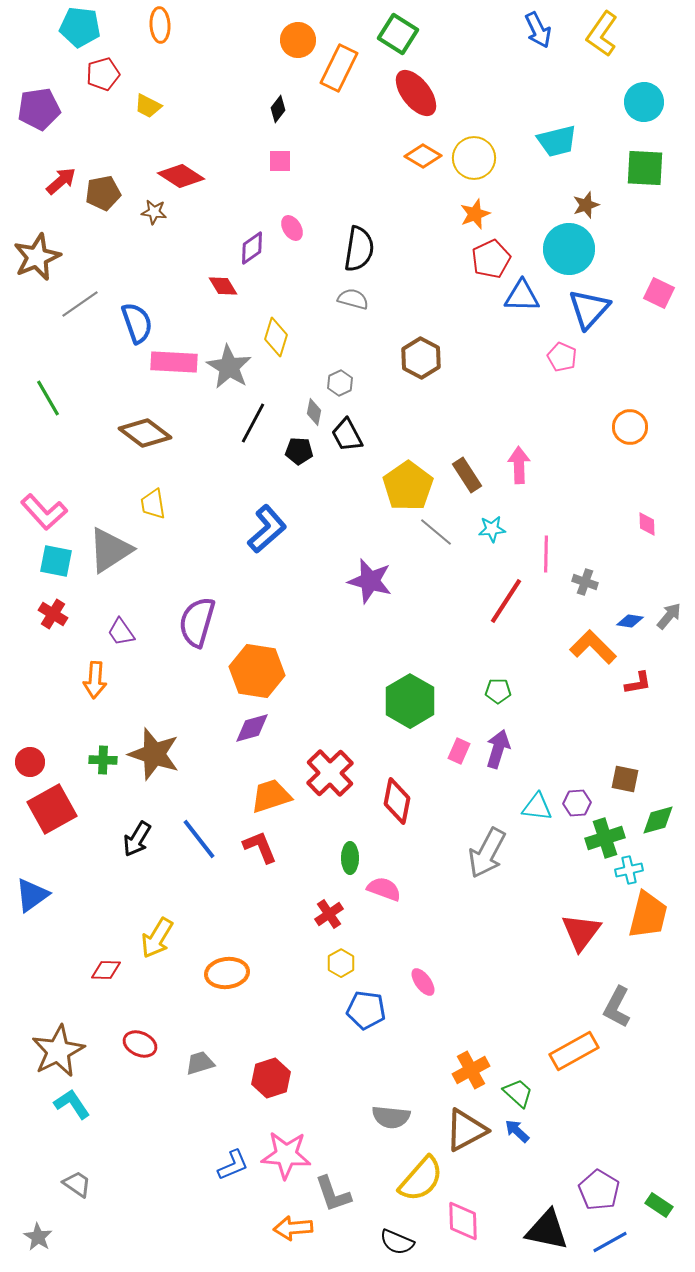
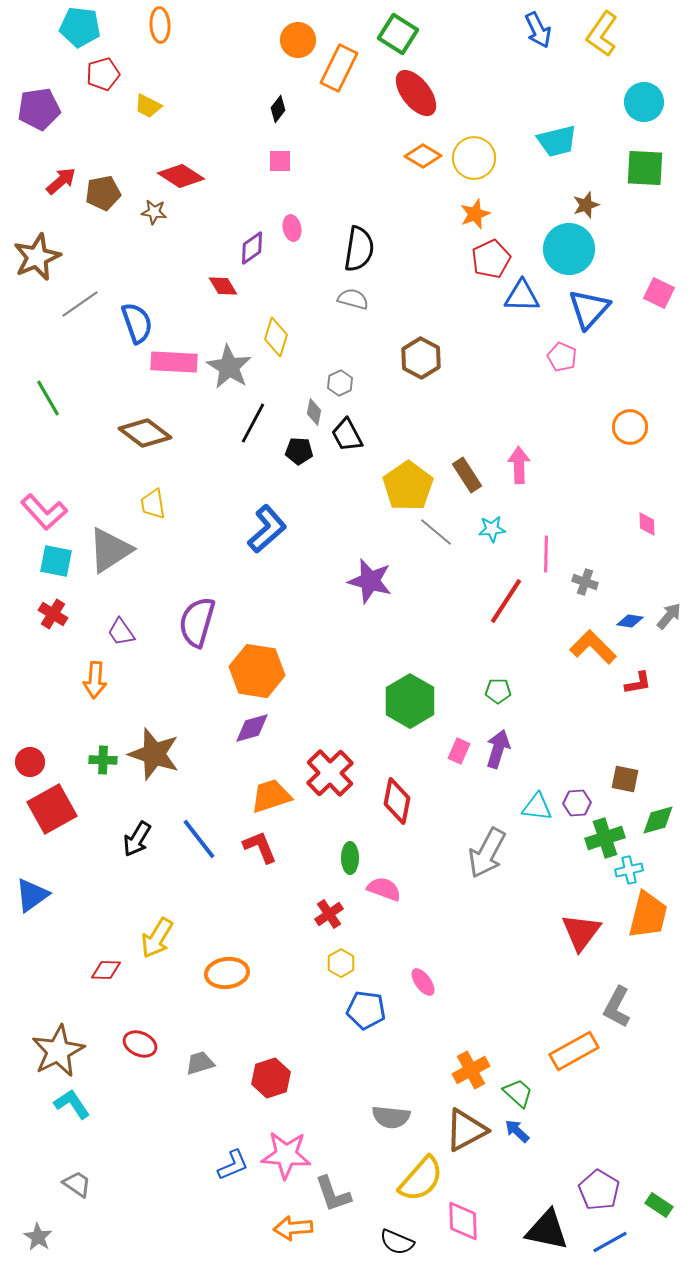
pink ellipse at (292, 228): rotated 20 degrees clockwise
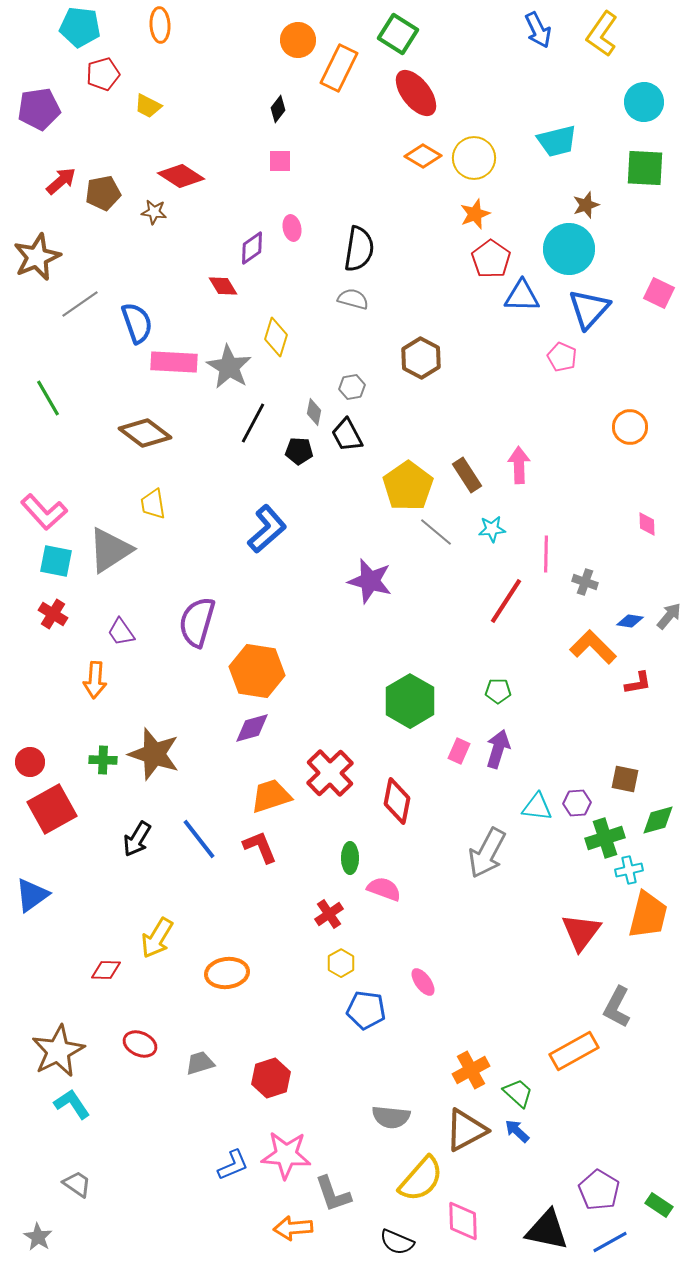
red pentagon at (491, 259): rotated 12 degrees counterclockwise
gray hexagon at (340, 383): moved 12 px right, 4 px down; rotated 15 degrees clockwise
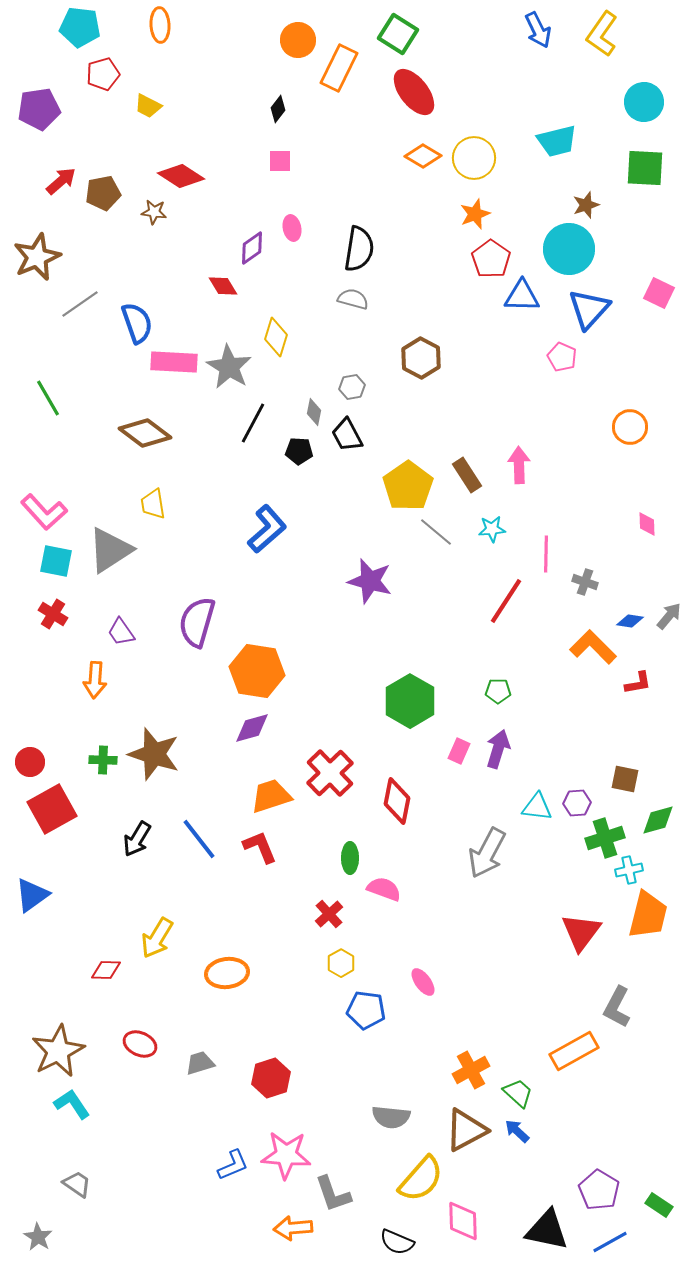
red ellipse at (416, 93): moved 2 px left, 1 px up
red cross at (329, 914): rotated 8 degrees counterclockwise
